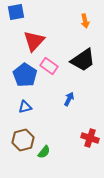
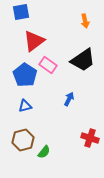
blue square: moved 5 px right
red triangle: rotated 10 degrees clockwise
pink rectangle: moved 1 px left, 1 px up
blue triangle: moved 1 px up
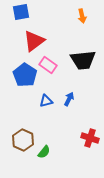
orange arrow: moved 3 px left, 5 px up
black trapezoid: rotated 28 degrees clockwise
blue triangle: moved 21 px right, 5 px up
brown hexagon: rotated 20 degrees counterclockwise
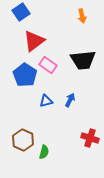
blue square: rotated 24 degrees counterclockwise
blue arrow: moved 1 px right, 1 px down
green semicircle: rotated 24 degrees counterclockwise
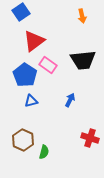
blue triangle: moved 15 px left
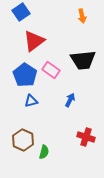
pink rectangle: moved 3 px right, 5 px down
red cross: moved 4 px left, 1 px up
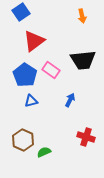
green semicircle: rotated 128 degrees counterclockwise
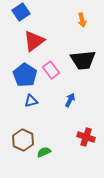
orange arrow: moved 4 px down
pink rectangle: rotated 18 degrees clockwise
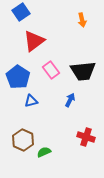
black trapezoid: moved 11 px down
blue pentagon: moved 7 px left, 2 px down
